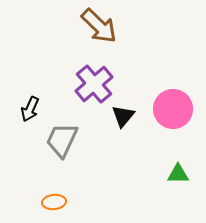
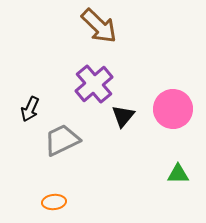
gray trapezoid: rotated 39 degrees clockwise
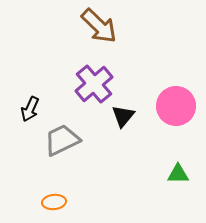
pink circle: moved 3 px right, 3 px up
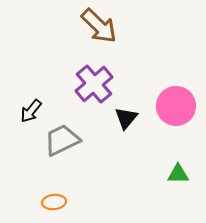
black arrow: moved 1 px right, 2 px down; rotated 15 degrees clockwise
black triangle: moved 3 px right, 2 px down
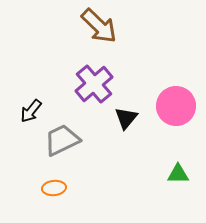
orange ellipse: moved 14 px up
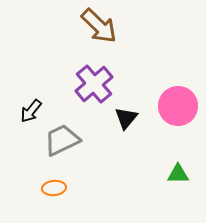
pink circle: moved 2 px right
